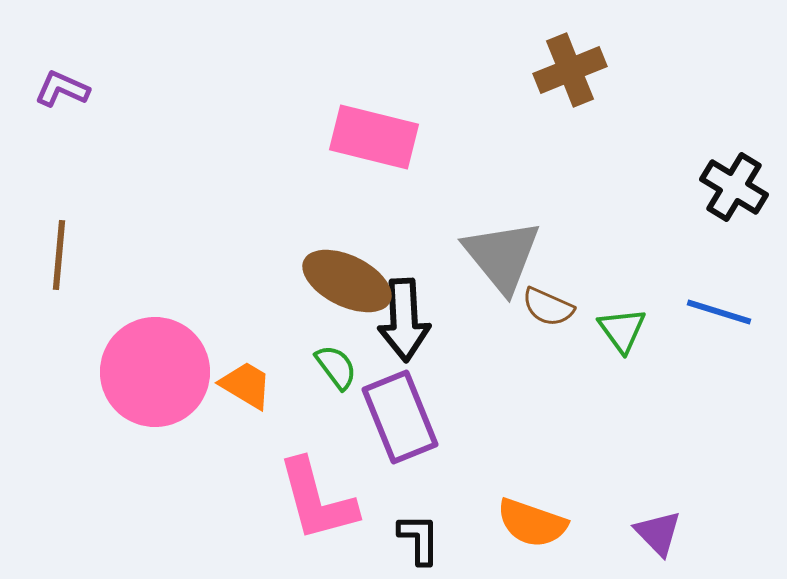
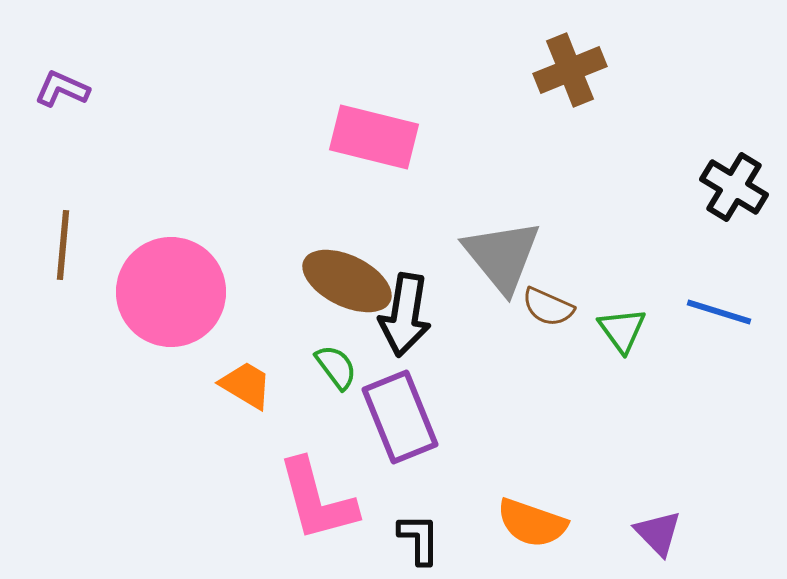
brown line: moved 4 px right, 10 px up
black arrow: moved 1 px right, 5 px up; rotated 12 degrees clockwise
pink circle: moved 16 px right, 80 px up
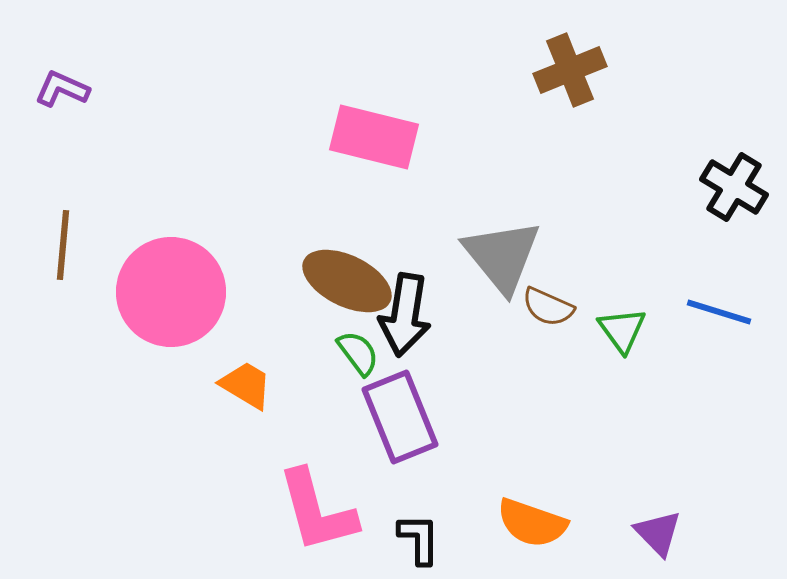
green semicircle: moved 22 px right, 14 px up
pink L-shape: moved 11 px down
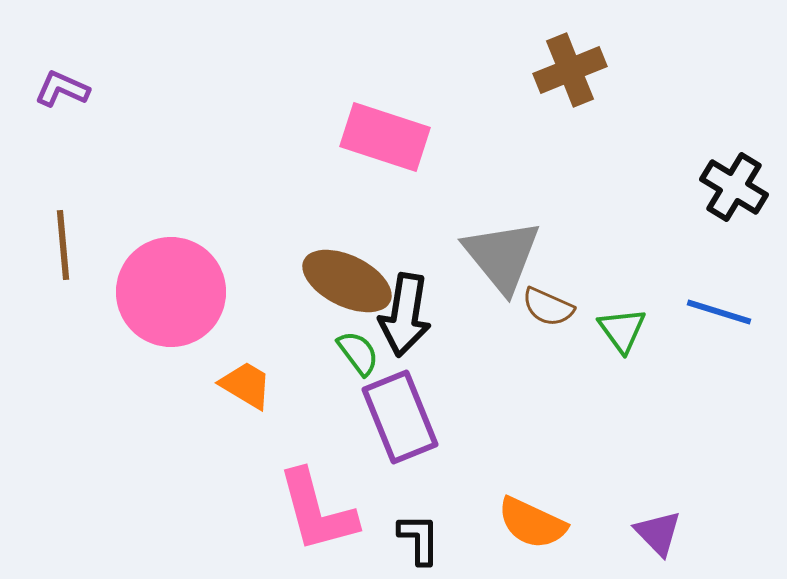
pink rectangle: moved 11 px right; rotated 4 degrees clockwise
brown line: rotated 10 degrees counterclockwise
orange semicircle: rotated 6 degrees clockwise
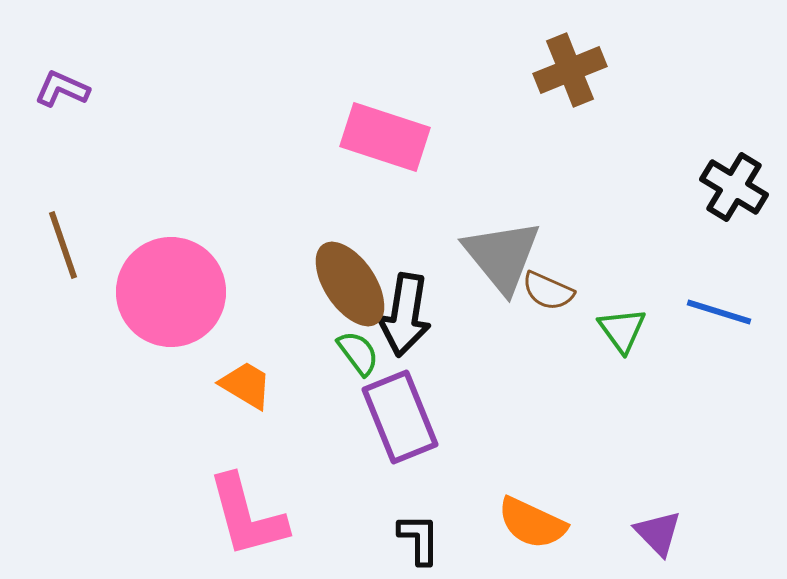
brown line: rotated 14 degrees counterclockwise
brown ellipse: moved 3 px right, 3 px down; rotated 30 degrees clockwise
brown semicircle: moved 16 px up
pink L-shape: moved 70 px left, 5 px down
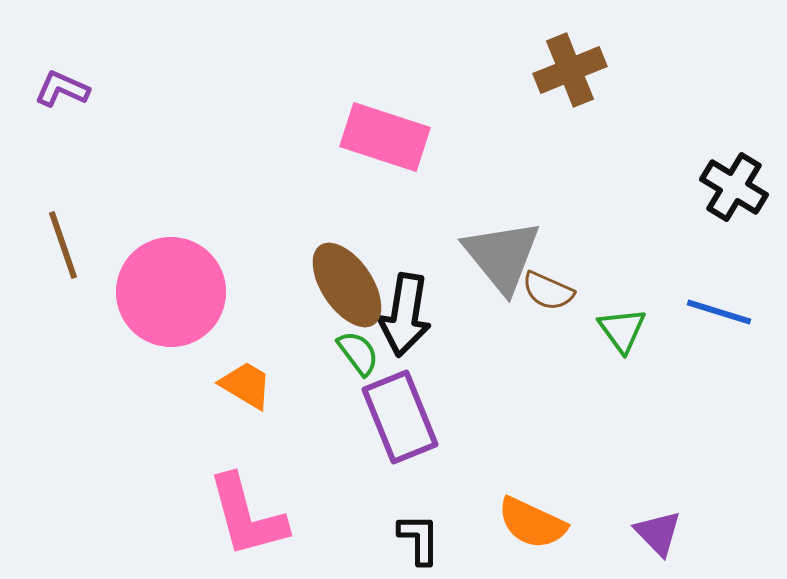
brown ellipse: moved 3 px left, 1 px down
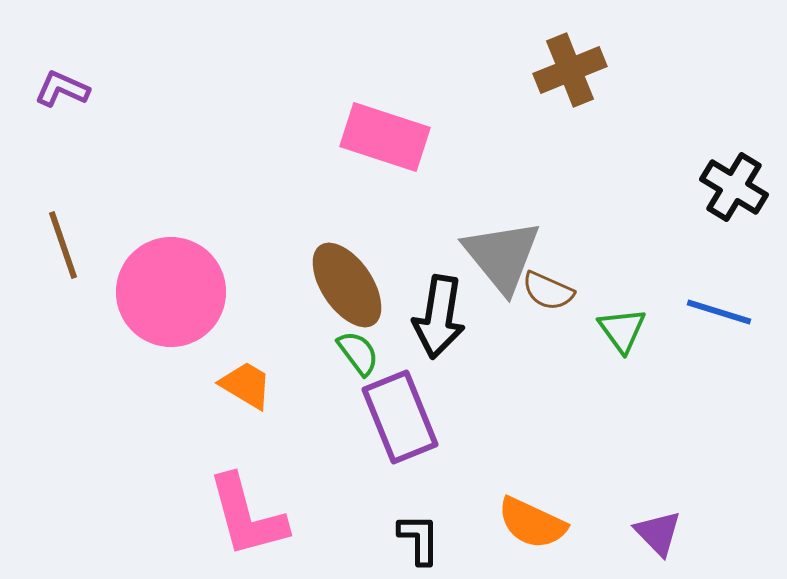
black arrow: moved 34 px right, 2 px down
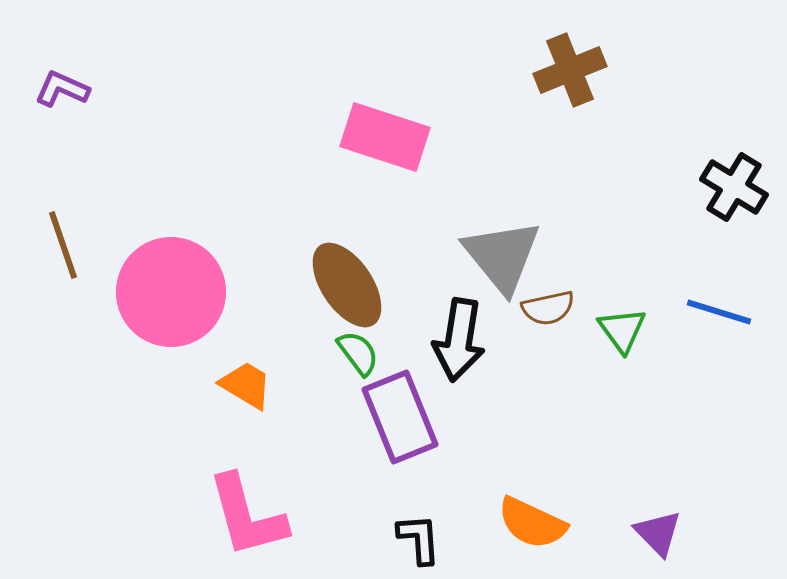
brown semicircle: moved 17 px down; rotated 36 degrees counterclockwise
black arrow: moved 20 px right, 23 px down
black L-shape: rotated 4 degrees counterclockwise
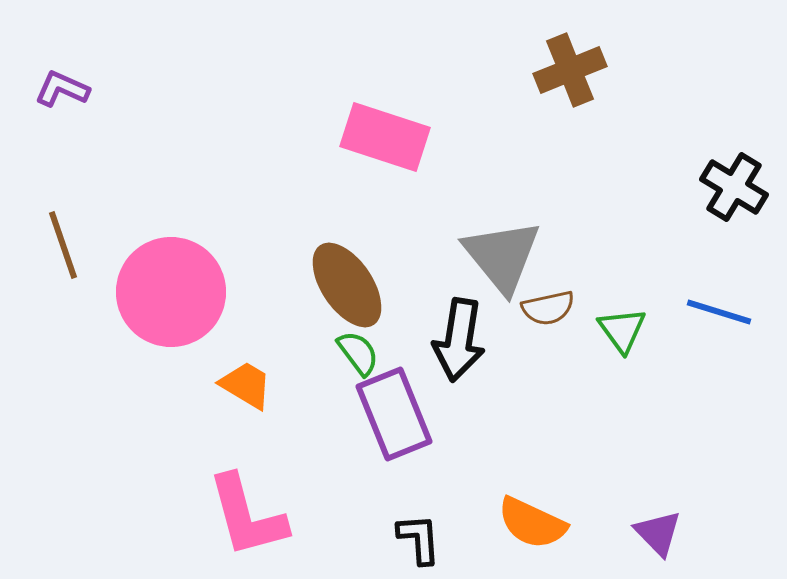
purple rectangle: moved 6 px left, 3 px up
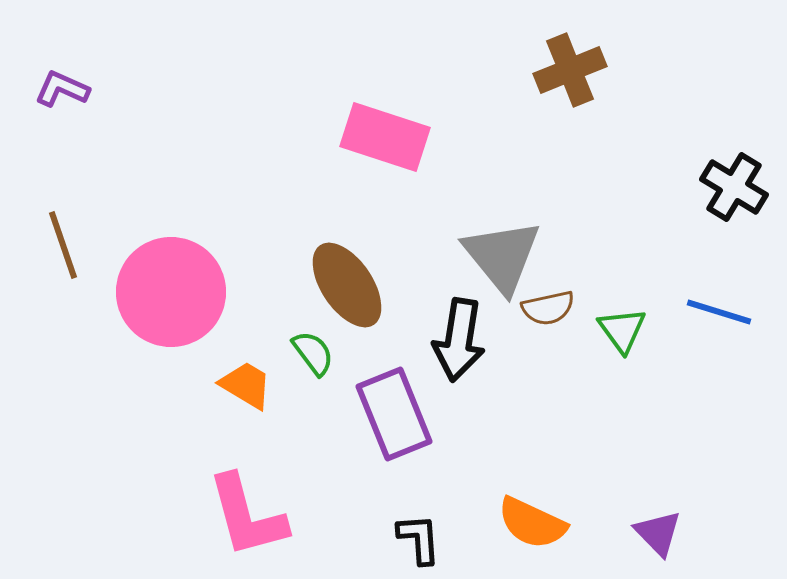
green semicircle: moved 45 px left
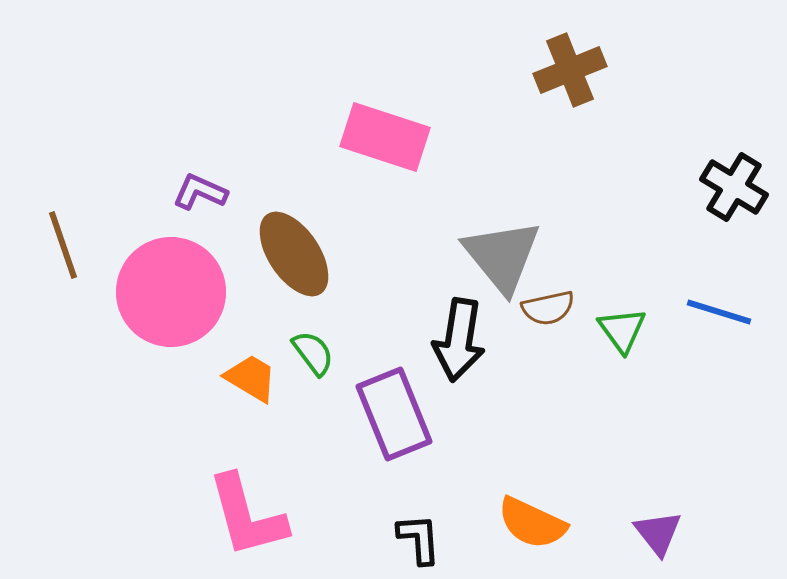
purple L-shape: moved 138 px right, 103 px down
brown ellipse: moved 53 px left, 31 px up
orange trapezoid: moved 5 px right, 7 px up
purple triangle: rotated 6 degrees clockwise
